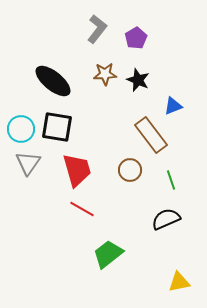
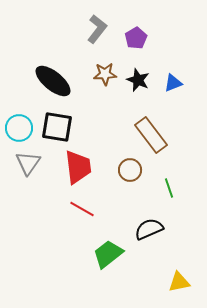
blue triangle: moved 23 px up
cyan circle: moved 2 px left, 1 px up
red trapezoid: moved 1 px right, 3 px up; rotated 9 degrees clockwise
green line: moved 2 px left, 8 px down
black semicircle: moved 17 px left, 10 px down
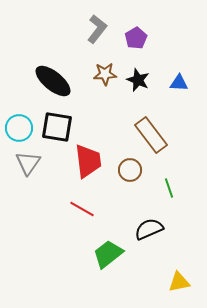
blue triangle: moved 6 px right; rotated 24 degrees clockwise
red trapezoid: moved 10 px right, 6 px up
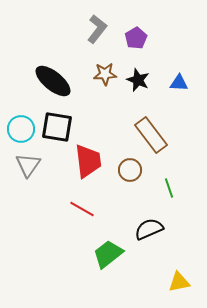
cyan circle: moved 2 px right, 1 px down
gray triangle: moved 2 px down
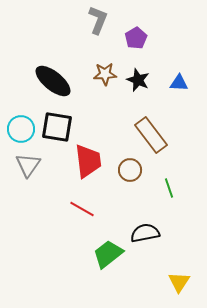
gray L-shape: moved 1 px right, 9 px up; rotated 16 degrees counterclockwise
black semicircle: moved 4 px left, 4 px down; rotated 12 degrees clockwise
yellow triangle: rotated 45 degrees counterclockwise
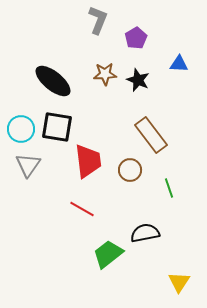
blue triangle: moved 19 px up
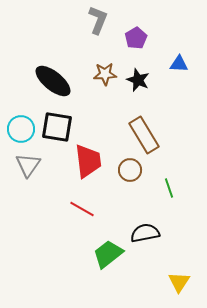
brown rectangle: moved 7 px left; rotated 6 degrees clockwise
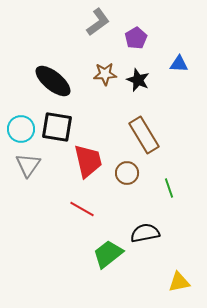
gray L-shape: moved 2 px down; rotated 32 degrees clockwise
red trapezoid: rotated 6 degrees counterclockwise
brown circle: moved 3 px left, 3 px down
yellow triangle: rotated 45 degrees clockwise
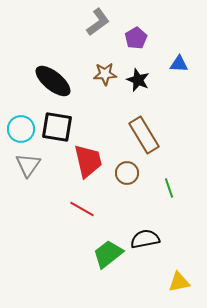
black semicircle: moved 6 px down
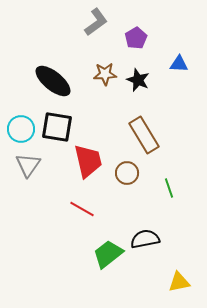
gray L-shape: moved 2 px left
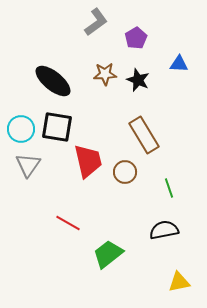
brown circle: moved 2 px left, 1 px up
red line: moved 14 px left, 14 px down
black semicircle: moved 19 px right, 9 px up
